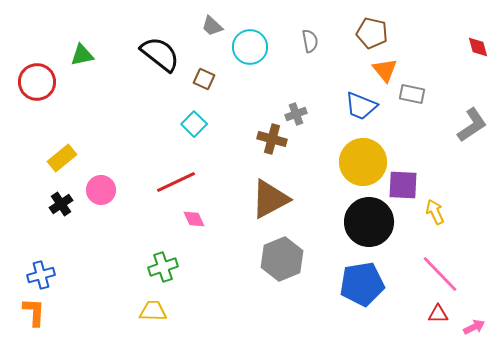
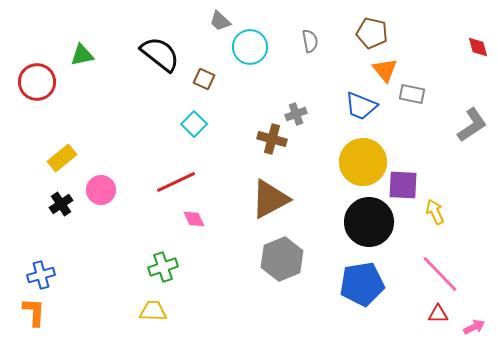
gray trapezoid: moved 8 px right, 5 px up
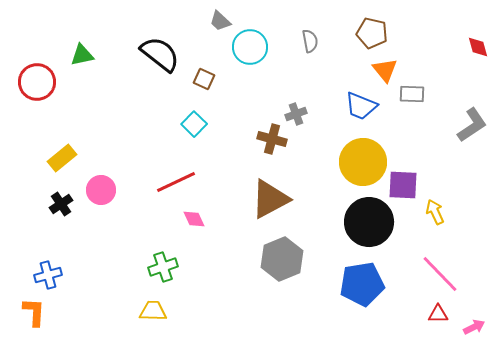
gray rectangle: rotated 10 degrees counterclockwise
blue cross: moved 7 px right
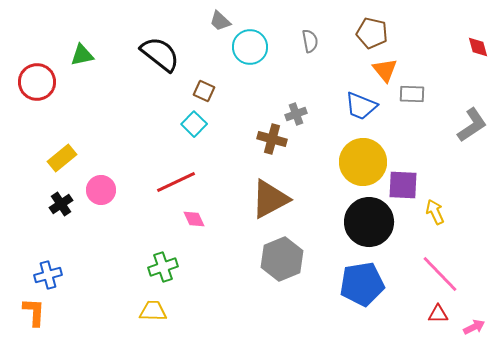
brown square: moved 12 px down
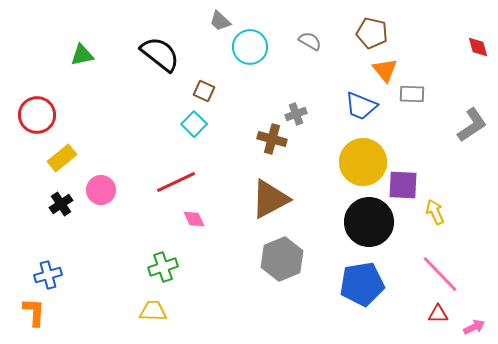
gray semicircle: rotated 50 degrees counterclockwise
red circle: moved 33 px down
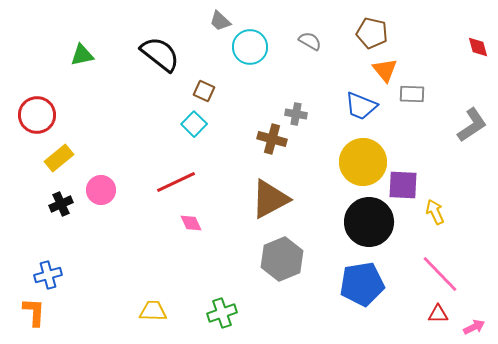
gray cross: rotated 30 degrees clockwise
yellow rectangle: moved 3 px left
black cross: rotated 10 degrees clockwise
pink diamond: moved 3 px left, 4 px down
green cross: moved 59 px right, 46 px down
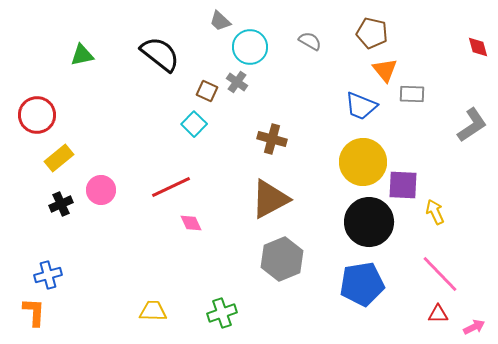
brown square: moved 3 px right
gray cross: moved 59 px left, 32 px up; rotated 25 degrees clockwise
red line: moved 5 px left, 5 px down
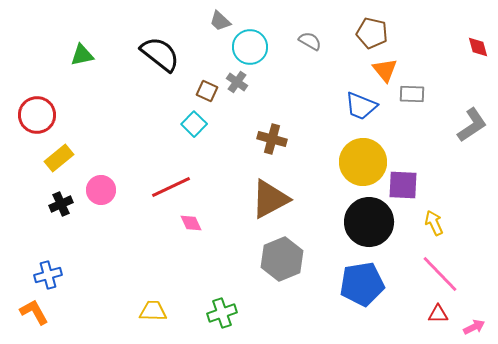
yellow arrow: moved 1 px left, 11 px down
orange L-shape: rotated 32 degrees counterclockwise
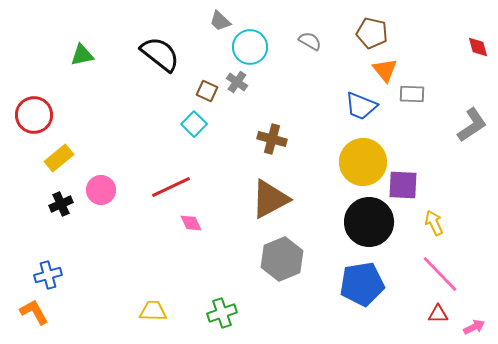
red circle: moved 3 px left
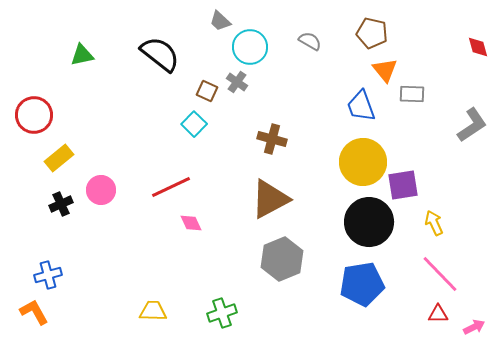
blue trapezoid: rotated 48 degrees clockwise
purple square: rotated 12 degrees counterclockwise
